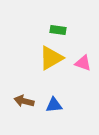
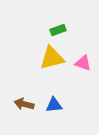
green rectangle: rotated 28 degrees counterclockwise
yellow triangle: moved 1 px right; rotated 16 degrees clockwise
brown arrow: moved 3 px down
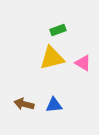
pink triangle: rotated 12 degrees clockwise
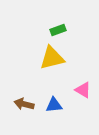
pink triangle: moved 27 px down
